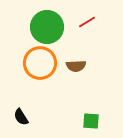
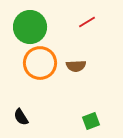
green circle: moved 17 px left
green square: rotated 24 degrees counterclockwise
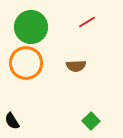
green circle: moved 1 px right
orange circle: moved 14 px left
black semicircle: moved 9 px left, 4 px down
green square: rotated 24 degrees counterclockwise
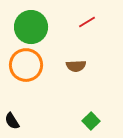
orange circle: moved 2 px down
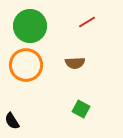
green circle: moved 1 px left, 1 px up
brown semicircle: moved 1 px left, 3 px up
green square: moved 10 px left, 12 px up; rotated 18 degrees counterclockwise
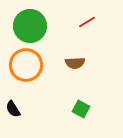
black semicircle: moved 1 px right, 12 px up
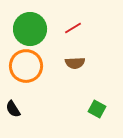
red line: moved 14 px left, 6 px down
green circle: moved 3 px down
orange circle: moved 1 px down
green square: moved 16 px right
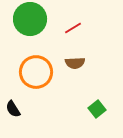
green circle: moved 10 px up
orange circle: moved 10 px right, 6 px down
green square: rotated 24 degrees clockwise
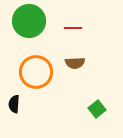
green circle: moved 1 px left, 2 px down
red line: rotated 30 degrees clockwise
black semicircle: moved 1 px right, 5 px up; rotated 36 degrees clockwise
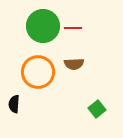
green circle: moved 14 px right, 5 px down
brown semicircle: moved 1 px left, 1 px down
orange circle: moved 2 px right
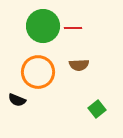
brown semicircle: moved 5 px right, 1 px down
black semicircle: moved 3 px right, 4 px up; rotated 72 degrees counterclockwise
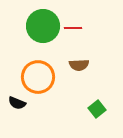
orange circle: moved 5 px down
black semicircle: moved 3 px down
